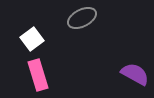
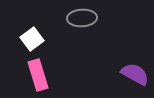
gray ellipse: rotated 24 degrees clockwise
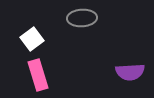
purple semicircle: moved 5 px left, 2 px up; rotated 148 degrees clockwise
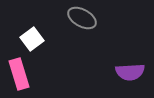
gray ellipse: rotated 32 degrees clockwise
pink rectangle: moved 19 px left, 1 px up
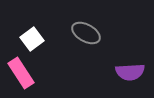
gray ellipse: moved 4 px right, 15 px down
pink rectangle: moved 2 px right, 1 px up; rotated 16 degrees counterclockwise
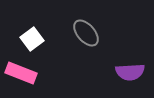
gray ellipse: rotated 20 degrees clockwise
pink rectangle: rotated 36 degrees counterclockwise
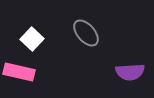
white square: rotated 10 degrees counterclockwise
pink rectangle: moved 2 px left, 1 px up; rotated 8 degrees counterclockwise
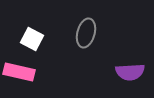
gray ellipse: rotated 56 degrees clockwise
white square: rotated 15 degrees counterclockwise
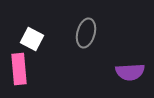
pink rectangle: moved 3 px up; rotated 72 degrees clockwise
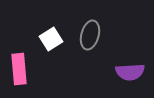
gray ellipse: moved 4 px right, 2 px down
white square: moved 19 px right; rotated 30 degrees clockwise
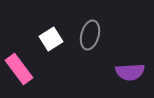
pink rectangle: rotated 32 degrees counterclockwise
